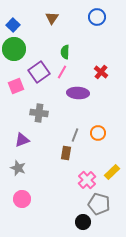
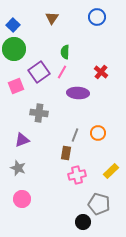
yellow rectangle: moved 1 px left, 1 px up
pink cross: moved 10 px left, 5 px up; rotated 30 degrees clockwise
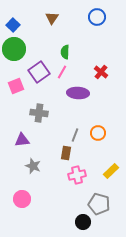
purple triangle: rotated 14 degrees clockwise
gray star: moved 15 px right, 2 px up
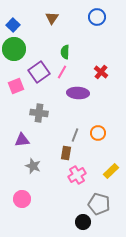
pink cross: rotated 18 degrees counterclockwise
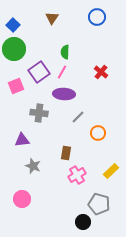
purple ellipse: moved 14 px left, 1 px down
gray line: moved 3 px right, 18 px up; rotated 24 degrees clockwise
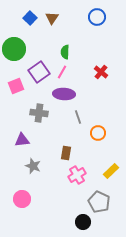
blue square: moved 17 px right, 7 px up
gray line: rotated 64 degrees counterclockwise
gray pentagon: moved 2 px up; rotated 10 degrees clockwise
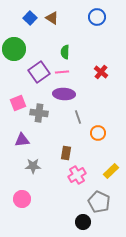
brown triangle: rotated 32 degrees counterclockwise
pink line: rotated 56 degrees clockwise
pink square: moved 2 px right, 17 px down
gray star: rotated 21 degrees counterclockwise
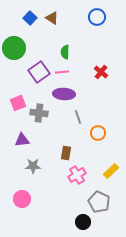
green circle: moved 1 px up
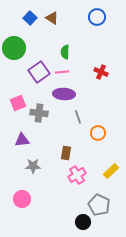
red cross: rotated 16 degrees counterclockwise
gray pentagon: moved 3 px down
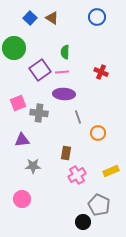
purple square: moved 1 px right, 2 px up
yellow rectangle: rotated 21 degrees clockwise
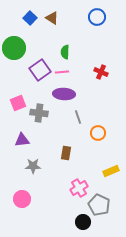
pink cross: moved 2 px right, 13 px down
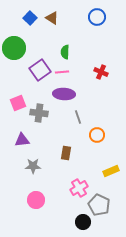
orange circle: moved 1 px left, 2 px down
pink circle: moved 14 px right, 1 px down
